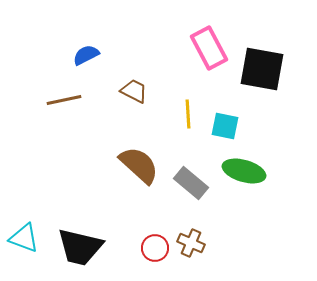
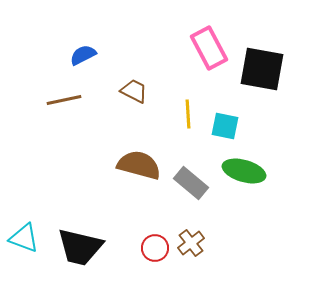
blue semicircle: moved 3 px left
brown semicircle: rotated 27 degrees counterclockwise
brown cross: rotated 28 degrees clockwise
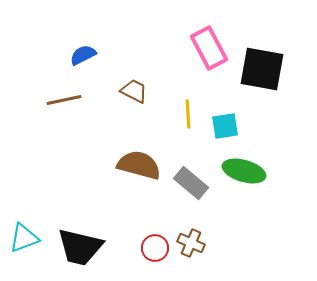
cyan square: rotated 20 degrees counterclockwise
cyan triangle: rotated 40 degrees counterclockwise
brown cross: rotated 28 degrees counterclockwise
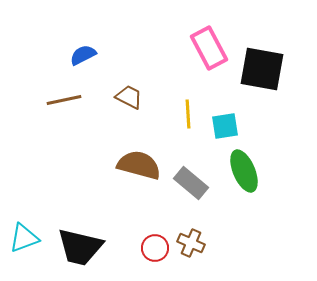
brown trapezoid: moved 5 px left, 6 px down
green ellipse: rotated 51 degrees clockwise
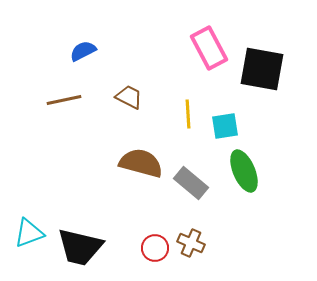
blue semicircle: moved 4 px up
brown semicircle: moved 2 px right, 2 px up
cyan triangle: moved 5 px right, 5 px up
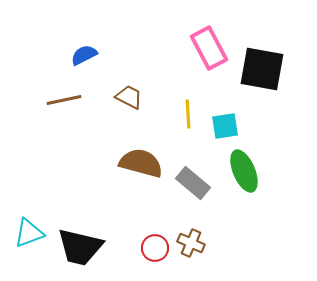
blue semicircle: moved 1 px right, 4 px down
gray rectangle: moved 2 px right
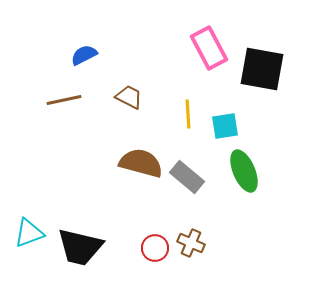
gray rectangle: moved 6 px left, 6 px up
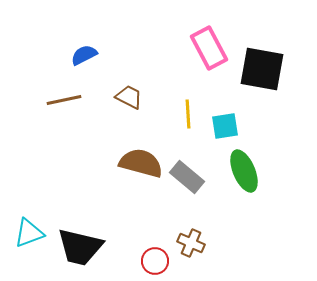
red circle: moved 13 px down
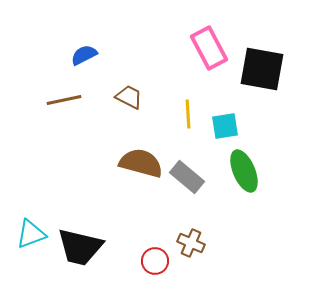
cyan triangle: moved 2 px right, 1 px down
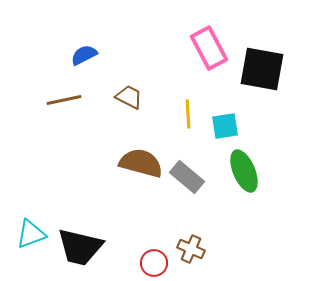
brown cross: moved 6 px down
red circle: moved 1 px left, 2 px down
